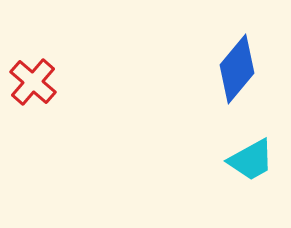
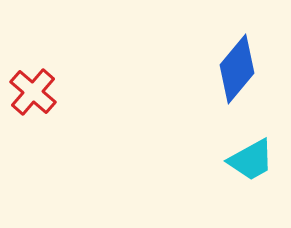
red cross: moved 10 px down
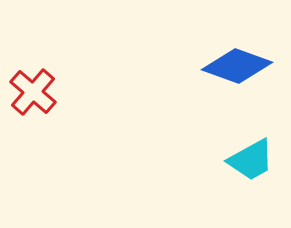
blue diamond: moved 3 px up; rotated 70 degrees clockwise
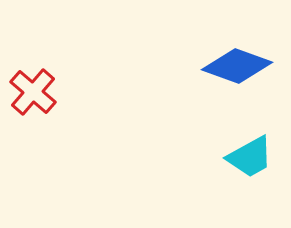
cyan trapezoid: moved 1 px left, 3 px up
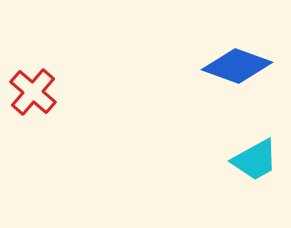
cyan trapezoid: moved 5 px right, 3 px down
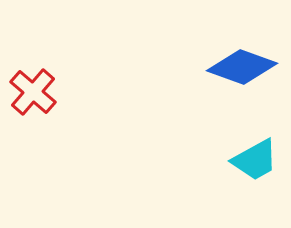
blue diamond: moved 5 px right, 1 px down
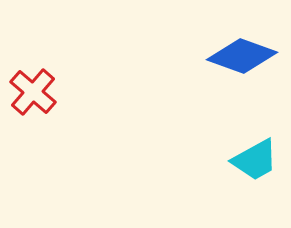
blue diamond: moved 11 px up
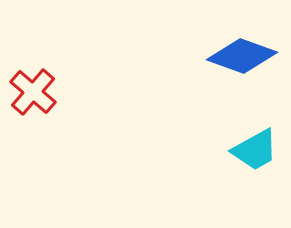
cyan trapezoid: moved 10 px up
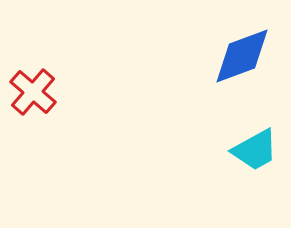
blue diamond: rotated 40 degrees counterclockwise
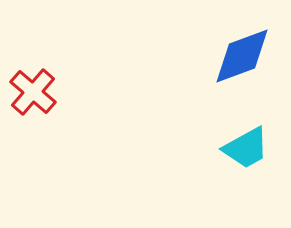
cyan trapezoid: moved 9 px left, 2 px up
